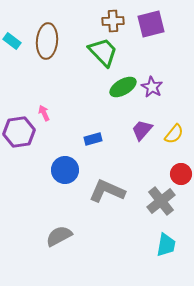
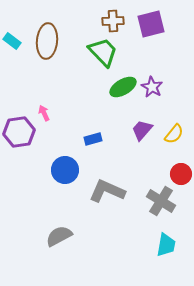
gray cross: rotated 20 degrees counterclockwise
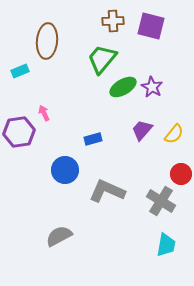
purple square: moved 2 px down; rotated 28 degrees clockwise
cyan rectangle: moved 8 px right, 30 px down; rotated 60 degrees counterclockwise
green trapezoid: moved 1 px left, 7 px down; rotated 96 degrees counterclockwise
